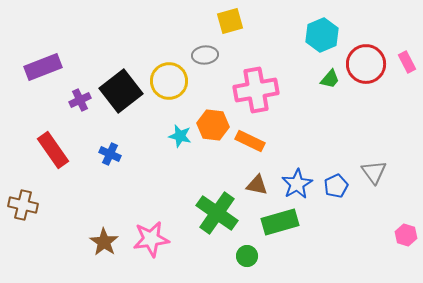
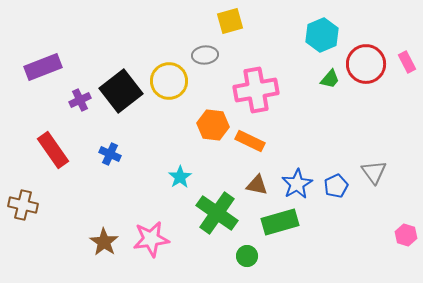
cyan star: moved 41 px down; rotated 25 degrees clockwise
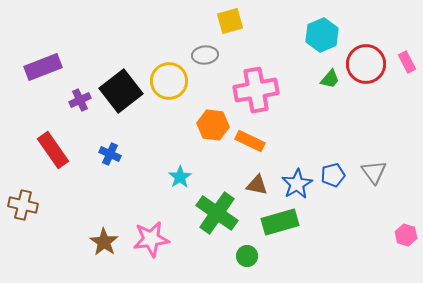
blue pentagon: moved 3 px left, 11 px up; rotated 10 degrees clockwise
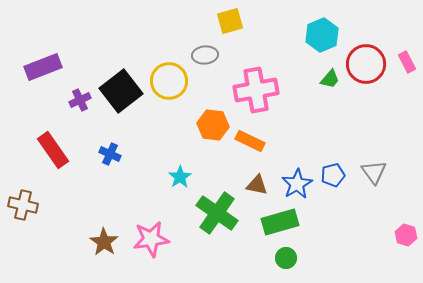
green circle: moved 39 px right, 2 px down
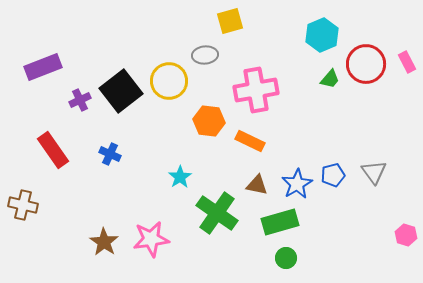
orange hexagon: moved 4 px left, 4 px up
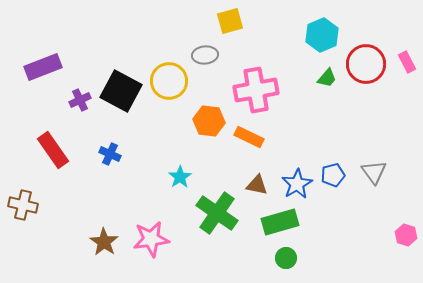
green trapezoid: moved 3 px left, 1 px up
black square: rotated 24 degrees counterclockwise
orange rectangle: moved 1 px left, 4 px up
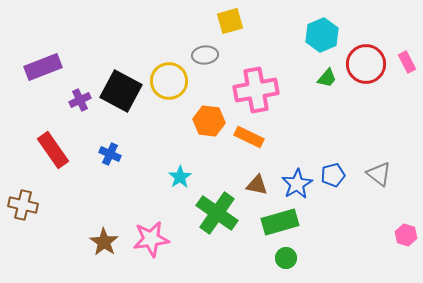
gray triangle: moved 5 px right, 2 px down; rotated 16 degrees counterclockwise
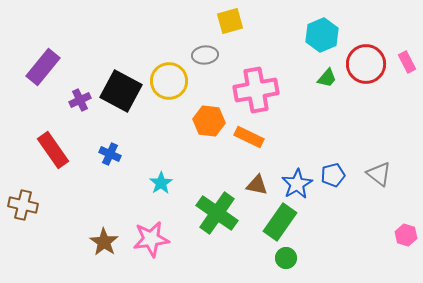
purple rectangle: rotated 30 degrees counterclockwise
cyan star: moved 19 px left, 6 px down
green rectangle: rotated 39 degrees counterclockwise
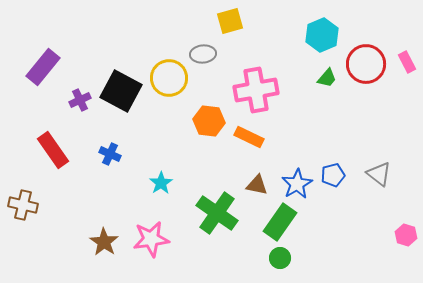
gray ellipse: moved 2 px left, 1 px up
yellow circle: moved 3 px up
green circle: moved 6 px left
